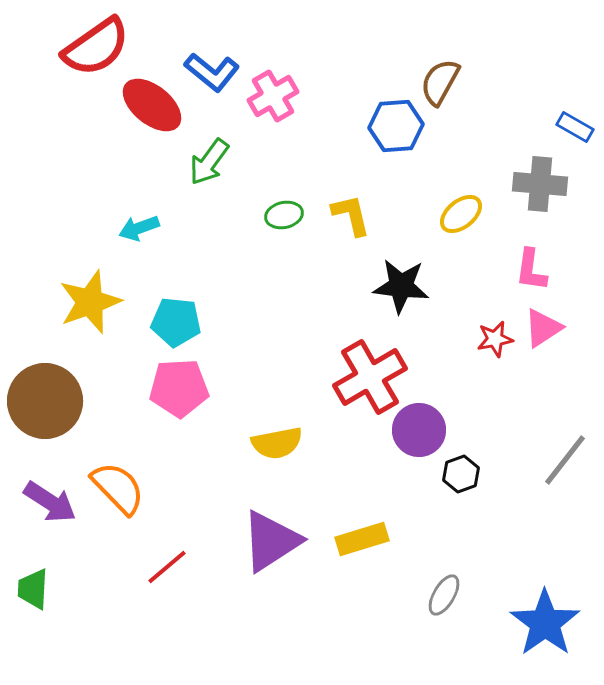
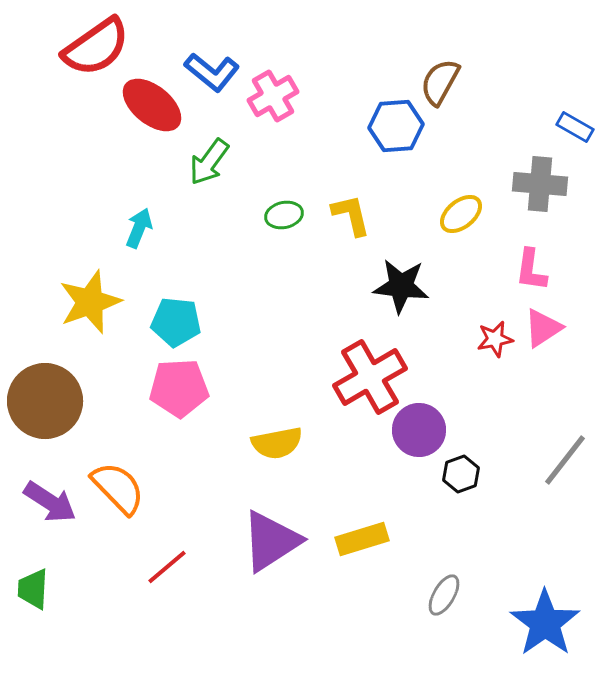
cyan arrow: rotated 132 degrees clockwise
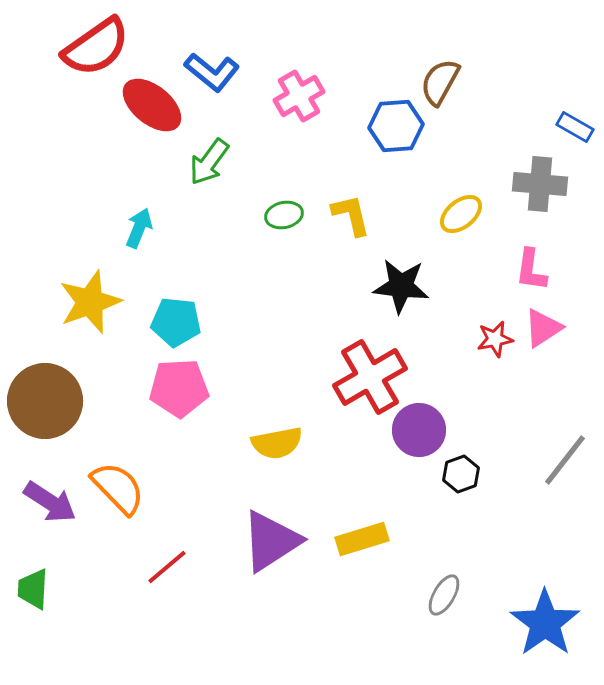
pink cross: moved 26 px right
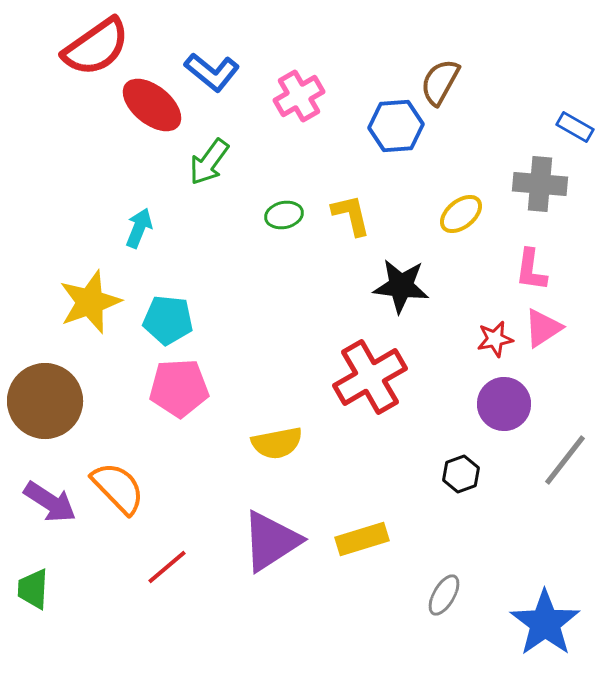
cyan pentagon: moved 8 px left, 2 px up
purple circle: moved 85 px right, 26 px up
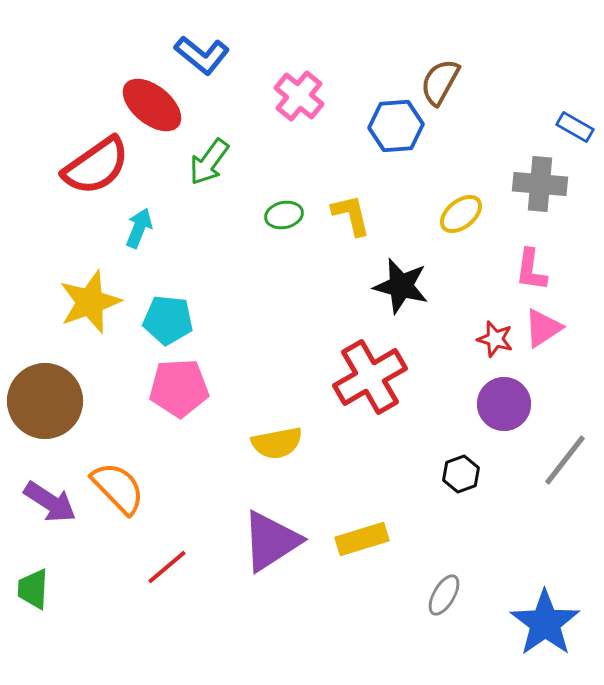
red semicircle: moved 119 px down
blue L-shape: moved 10 px left, 17 px up
pink cross: rotated 21 degrees counterclockwise
black star: rotated 8 degrees clockwise
red star: rotated 27 degrees clockwise
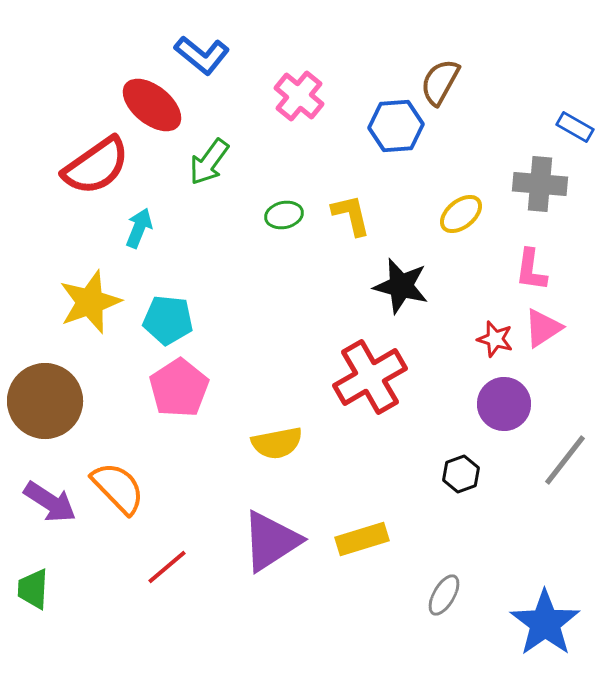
pink pentagon: rotated 30 degrees counterclockwise
